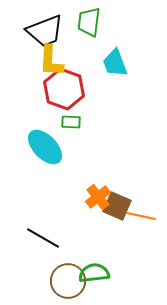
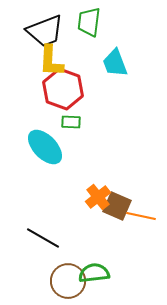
red hexagon: moved 1 px left
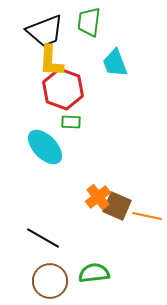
orange line: moved 6 px right
brown circle: moved 18 px left
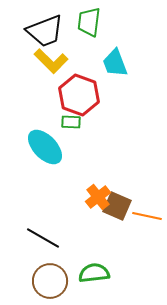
yellow L-shape: rotated 48 degrees counterclockwise
red hexagon: moved 16 px right, 6 px down
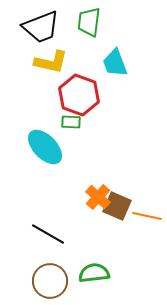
black trapezoid: moved 4 px left, 4 px up
yellow L-shape: moved 1 px down; rotated 32 degrees counterclockwise
orange cross: rotated 10 degrees counterclockwise
black line: moved 5 px right, 4 px up
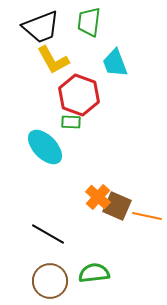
yellow L-shape: moved 2 px right, 2 px up; rotated 48 degrees clockwise
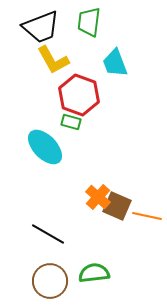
green rectangle: rotated 12 degrees clockwise
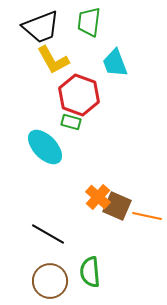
green semicircle: moved 4 px left, 1 px up; rotated 88 degrees counterclockwise
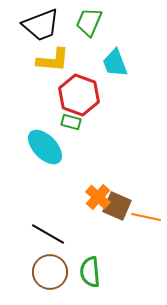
green trapezoid: rotated 16 degrees clockwise
black trapezoid: moved 2 px up
yellow L-shape: rotated 56 degrees counterclockwise
orange line: moved 1 px left, 1 px down
brown circle: moved 9 px up
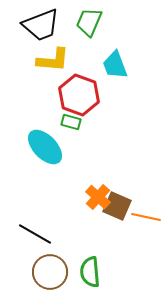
cyan trapezoid: moved 2 px down
black line: moved 13 px left
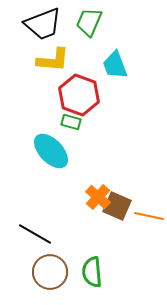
black trapezoid: moved 2 px right, 1 px up
cyan ellipse: moved 6 px right, 4 px down
orange line: moved 3 px right, 1 px up
green semicircle: moved 2 px right
